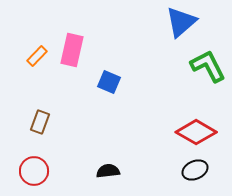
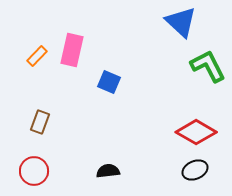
blue triangle: rotated 36 degrees counterclockwise
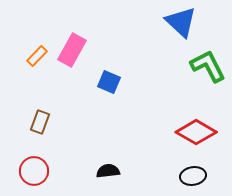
pink rectangle: rotated 16 degrees clockwise
black ellipse: moved 2 px left, 6 px down; rotated 15 degrees clockwise
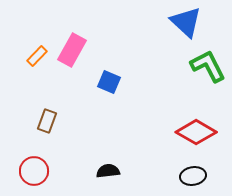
blue triangle: moved 5 px right
brown rectangle: moved 7 px right, 1 px up
